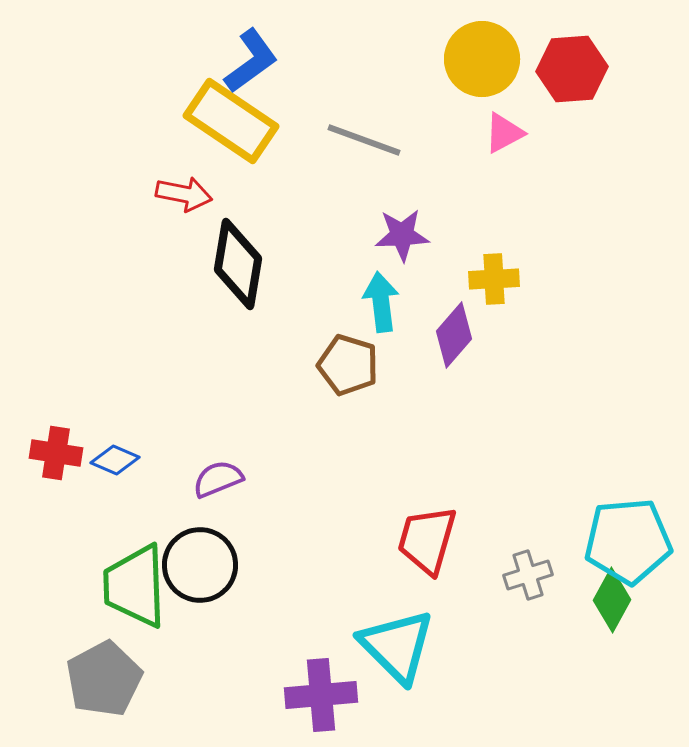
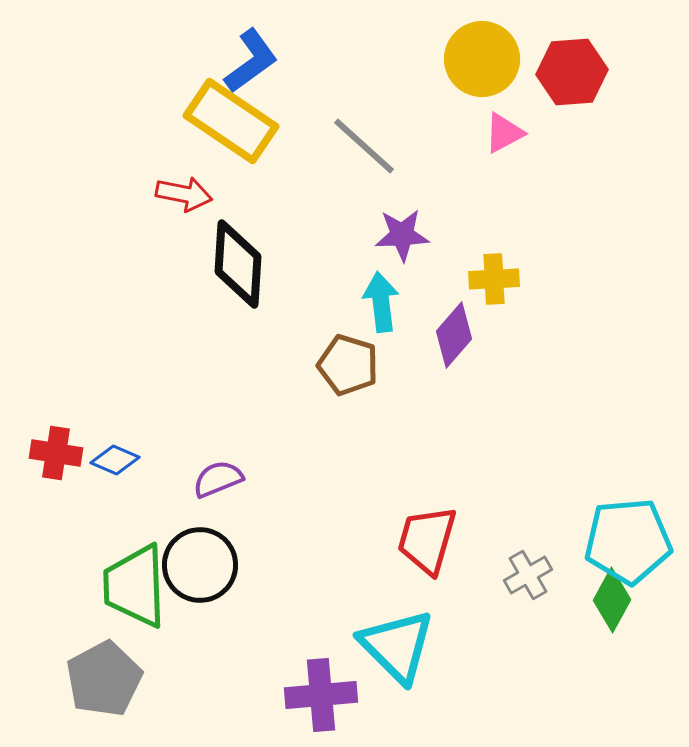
red hexagon: moved 3 px down
gray line: moved 6 px down; rotated 22 degrees clockwise
black diamond: rotated 6 degrees counterclockwise
gray cross: rotated 12 degrees counterclockwise
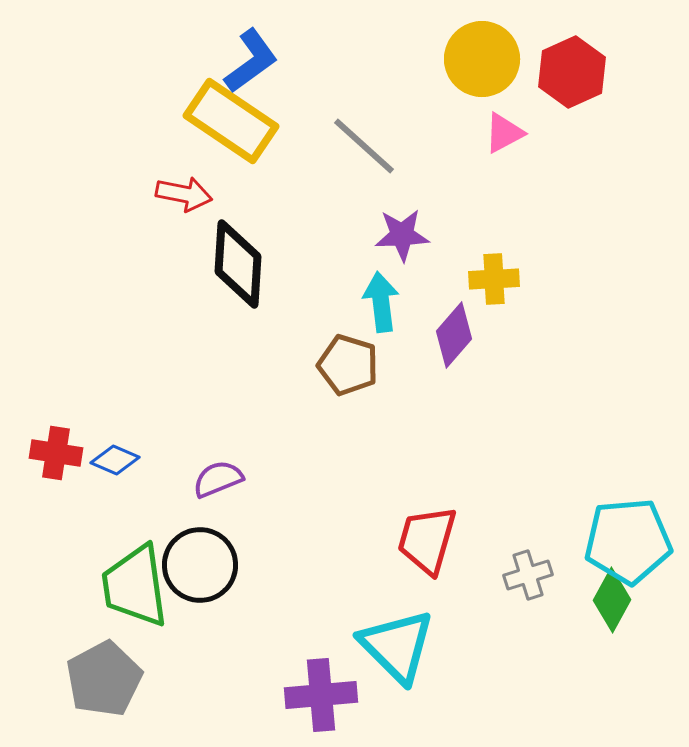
red hexagon: rotated 20 degrees counterclockwise
gray cross: rotated 12 degrees clockwise
green trapezoid: rotated 6 degrees counterclockwise
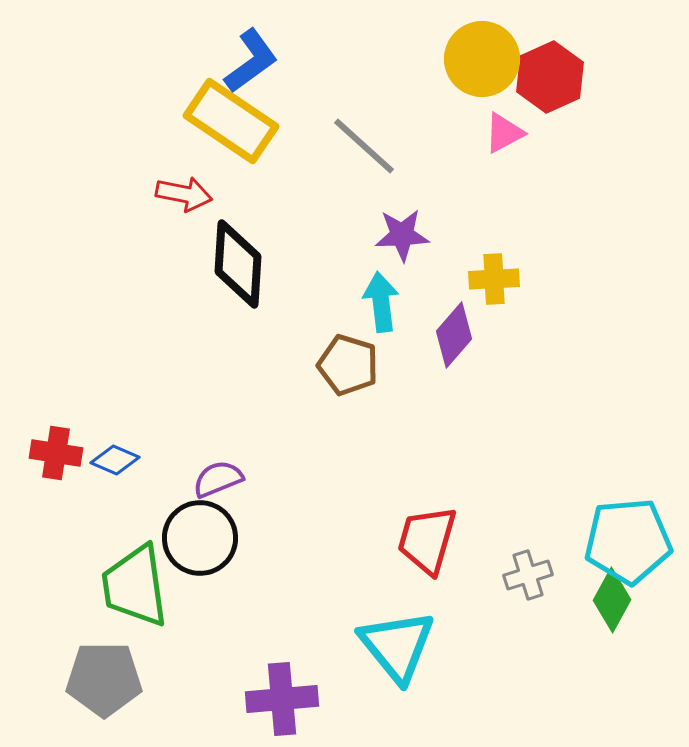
red hexagon: moved 22 px left, 5 px down
black circle: moved 27 px up
cyan triangle: rotated 6 degrees clockwise
gray pentagon: rotated 28 degrees clockwise
purple cross: moved 39 px left, 4 px down
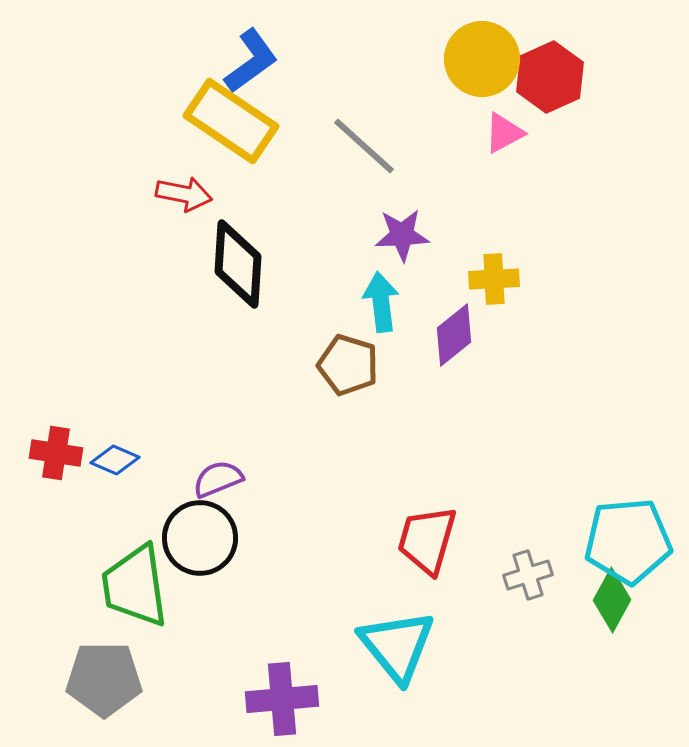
purple diamond: rotated 10 degrees clockwise
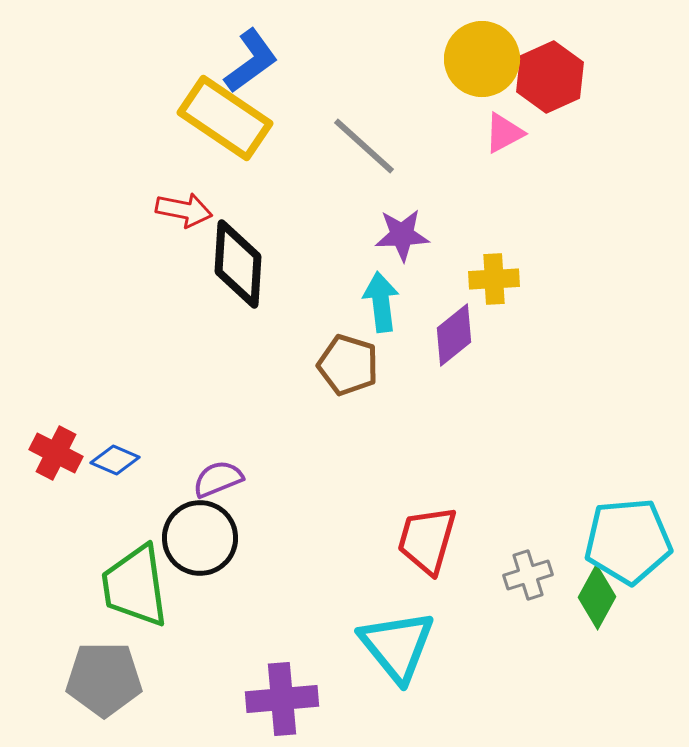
yellow rectangle: moved 6 px left, 3 px up
red arrow: moved 16 px down
red cross: rotated 18 degrees clockwise
green diamond: moved 15 px left, 3 px up
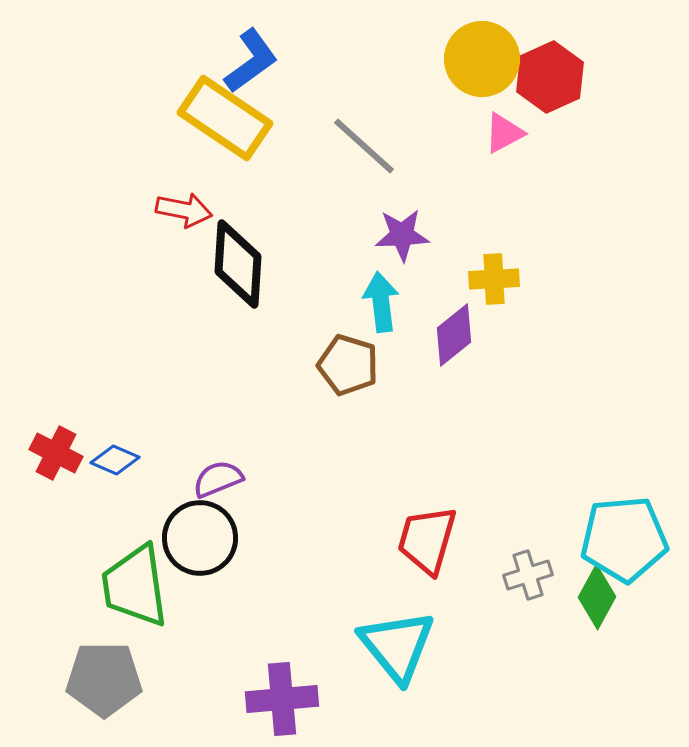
cyan pentagon: moved 4 px left, 2 px up
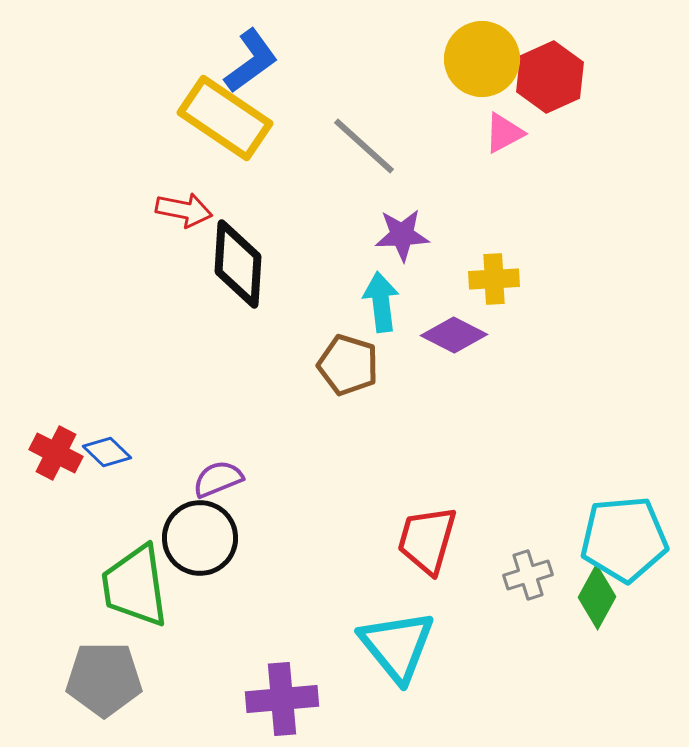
purple diamond: rotated 66 degrees clockwise
blue diamond: moved 8 px left, 8 px up; rotated 21 degrees clockwise
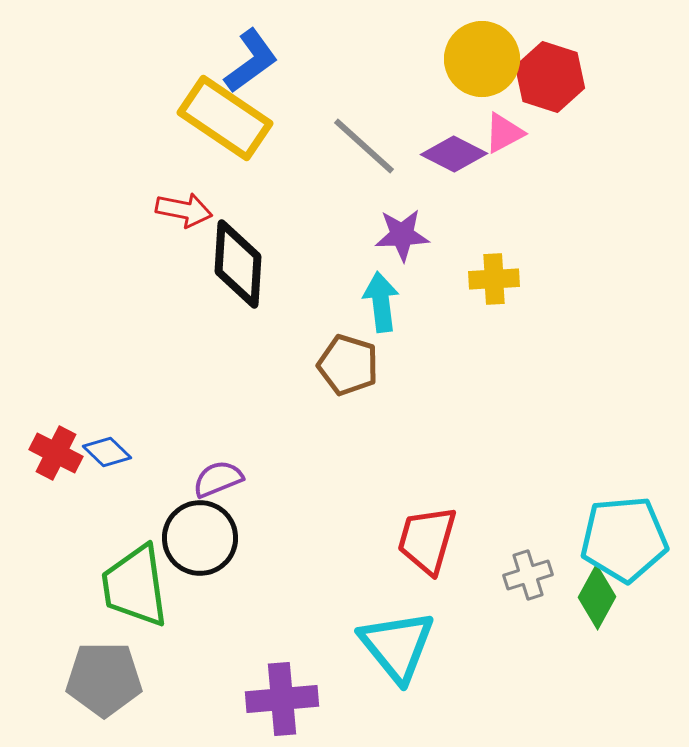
red hexagon: rotated 18 degrees counterclockwise
purple diamond: moved 181 px up
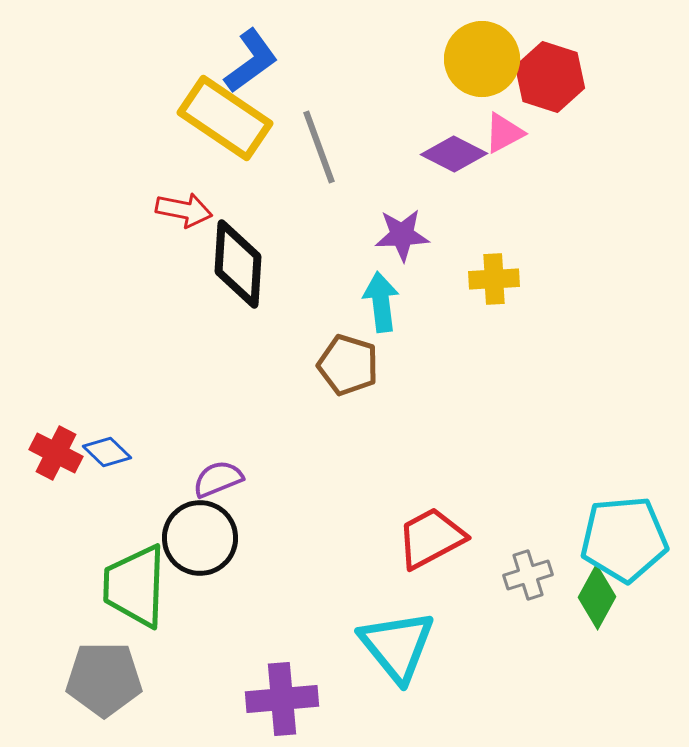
gray line: moved 45 px left, 1 px down; rotated 28 degrees clockwise
red trapezoid: moved 4 px right, 2 px up; rotated 46 degrees clockwise
green trapezoid: rotated 10 degrees clockwise
